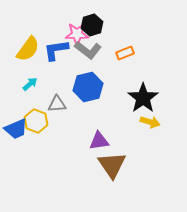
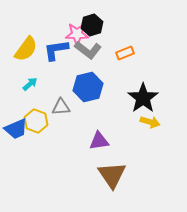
yellow semicircle: moved 2 px left
gray triangle: moved 4 px right, 3 px down
brown triangle: moved 10 px down
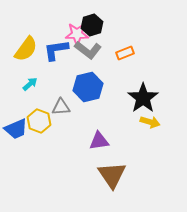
yellow hexagon: moved 3 px right
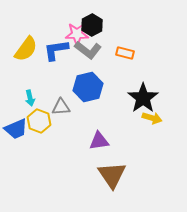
black hexagon: rotated 10 degrees counterclockwise
orange rectangle: rotated 36 degrees clockwise
cyan arrow: moved 14 px down; rotated 119 degrees clockwise
yellow arrow: moved 2 px right, 4 px up
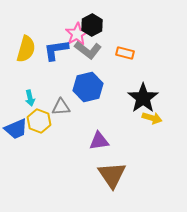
pink star: rotated 30 degrees counterclockwise
yellow semicircle: rotated 20 degrees counterclockwise
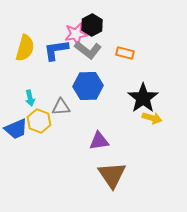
pink star: moved 1 px left; rotated 20 degrees clockwise
yellow semicircle: moved 1 px left, 1 px up
blue hexagon: moved 1 px up; rotated 12 degrees clockwise
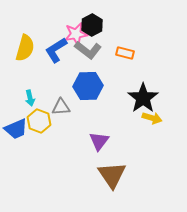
blue L-shape: rotated 24 degrees counterclockwise
purple triangle: rotated 45 degrees counterclockwise
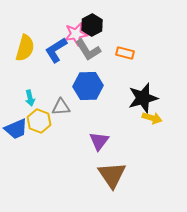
gray L-shape: rotated 20 degrees clockwise
black star: rotated 20 degrees clockwise
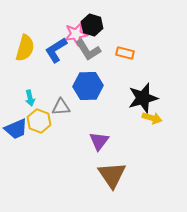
black hexagon: rotated 15 degrees counterclockwise
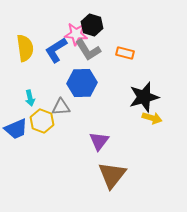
pink star: rotated 15 degrees clockwise
yellow semicircle: rotated 24 degrees counterclockwise
blue hexagon: moved 6 px left, 3 px up
black star: moved 1 px right, 1 px up
yellow hexagon: moved 3 px right
brown triangle: rotated 12 degrees clockwise
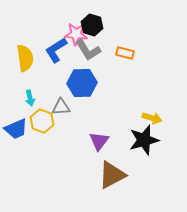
yellow semicircle: moved 10 px down
black star: moved 43 px down
brown triangle: rotated 24 degrees clockwise
